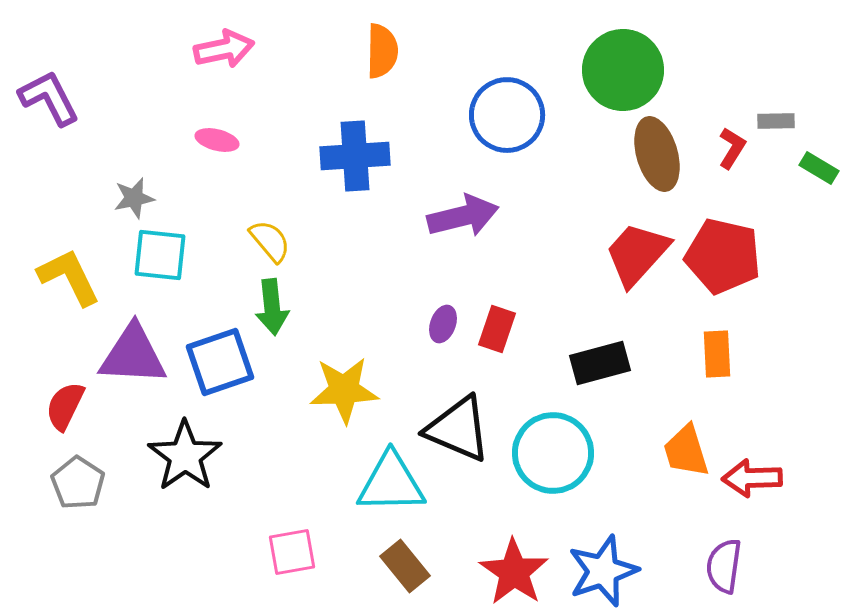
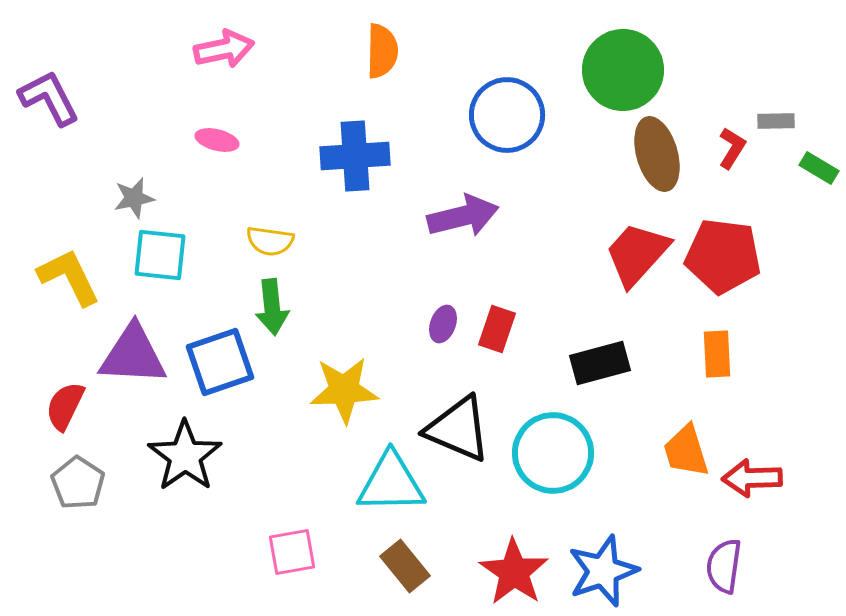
yellow semicircle: rotated 138 degrees clockwise
red pentagon: rotated 6 degrees counterclockwise
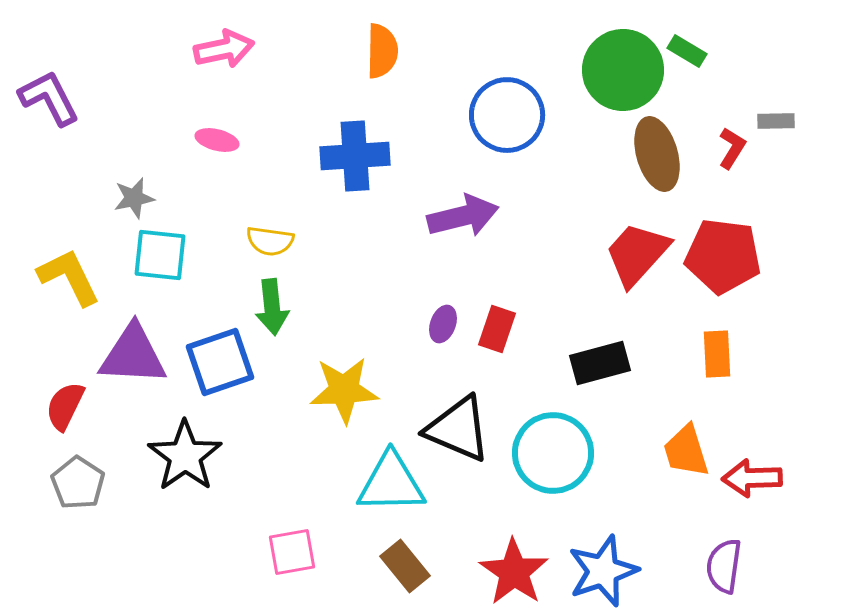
green rectangle: moved 132 px left, 117 px up
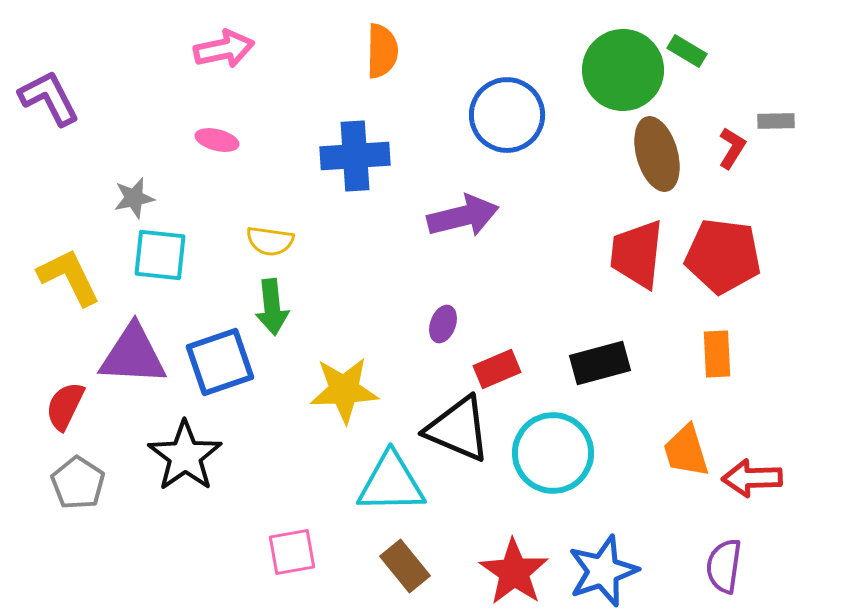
red trapezoid: rotated 36 degrees counterclockwise
red rectangle: moved 40 px down; rotated 48 degrees clockwise
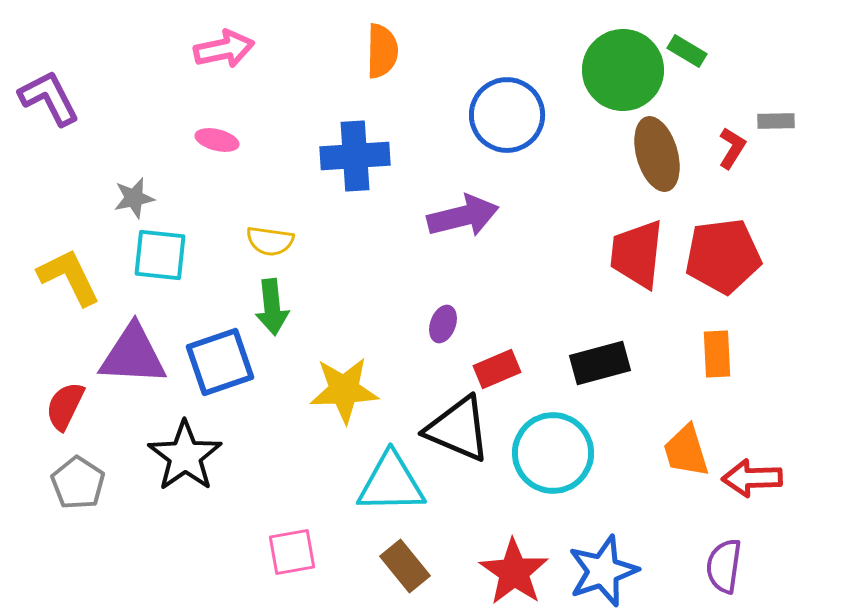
red pentagon: rotated 14 degrees counterclockwise
